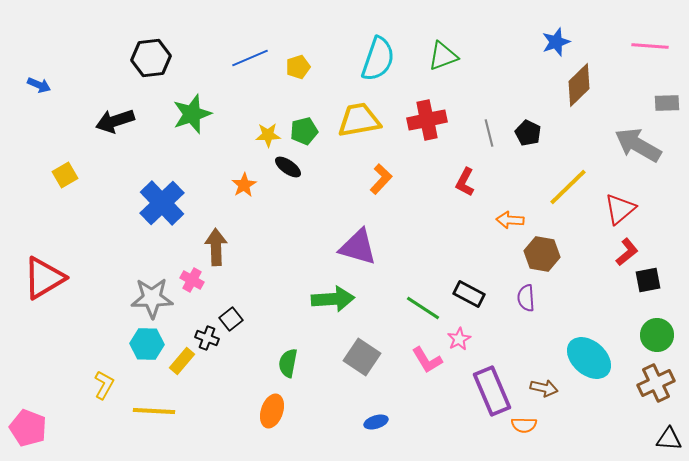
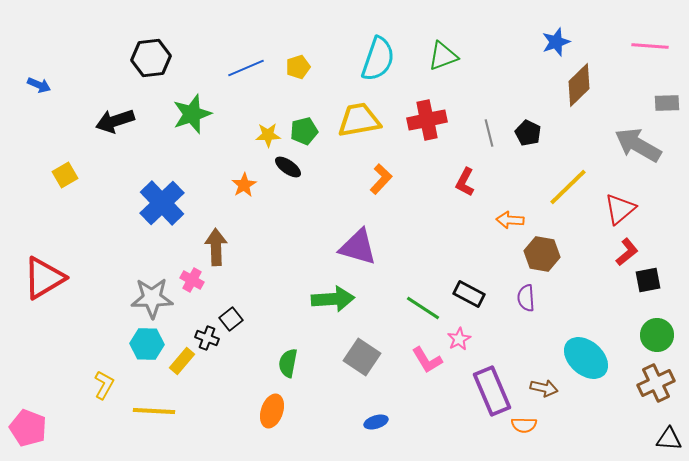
blue line at (250, 58): moved 4 px left, 10 px down
cyan ellipse at (589, 358): moved 3 px left
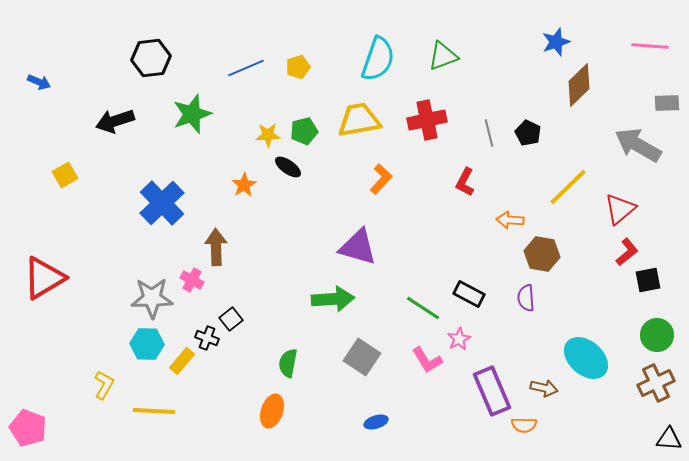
blue arrow at (39, 85): moved 3 px up
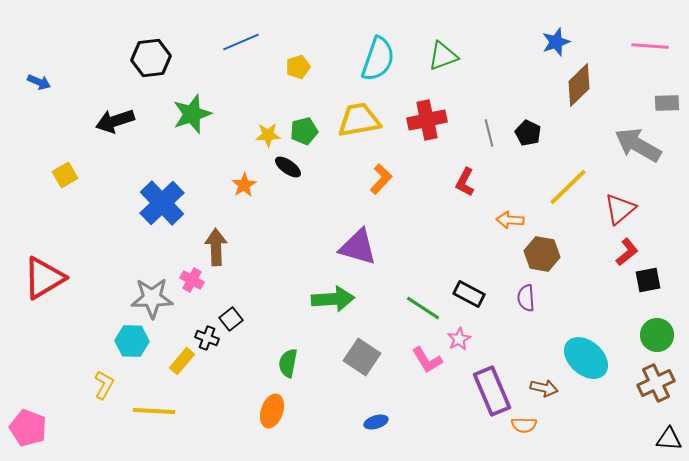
blue line at (246, 68): moved 5 px left, 26 px up
cyan hexagon at (147, 344): moved 15 px left, 3 px up
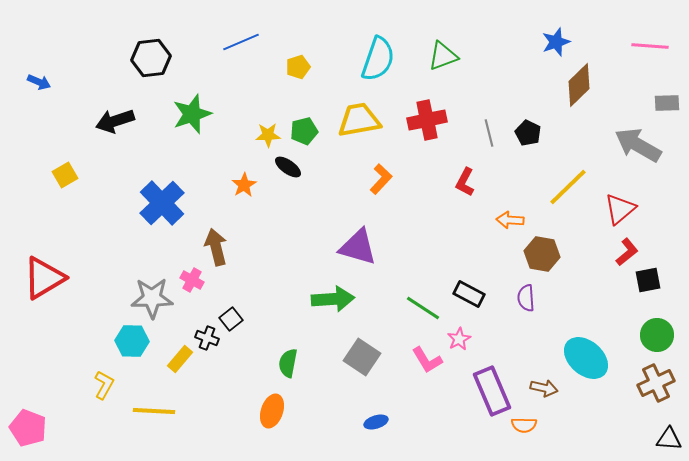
brown arrow at (216, 247): rotated 12 degrees counterclockwise
yellow rectangle at (182, 361): moved 2 px left, 2 px up
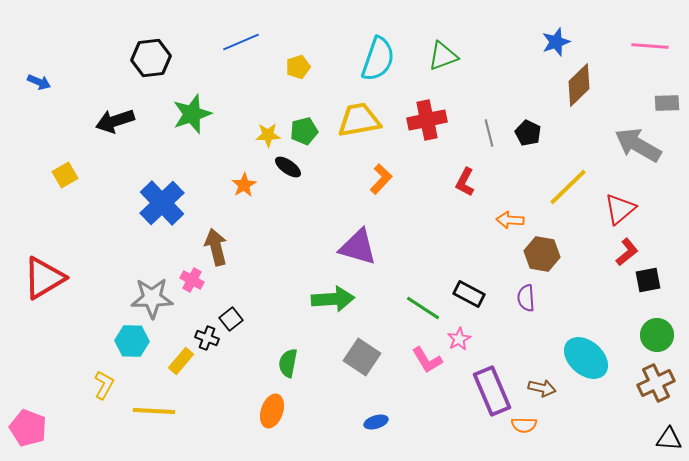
yellow rectangle at (180, 359): moved 1 px right, 2 px down
brown arrow at (544, 388): moved 2 px left
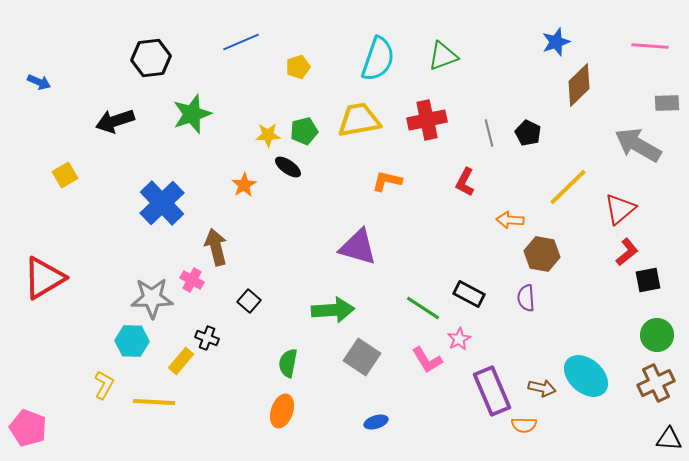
orange L-shape at (381, 179): moved 6 px right, 2 px down; rotated 120 degrees counterclockwise
green arrow at (333, 299): moved 11 px down
black square at (231, 319): moved 18 px right, 18 px up; rotated 10 degrees counterclockwise
cyan ellipse at (586, 358): moved 18 px down
yellow line at (154, 411): moved 9 px up
orange ellipse at (272, 411): moved 10 px right
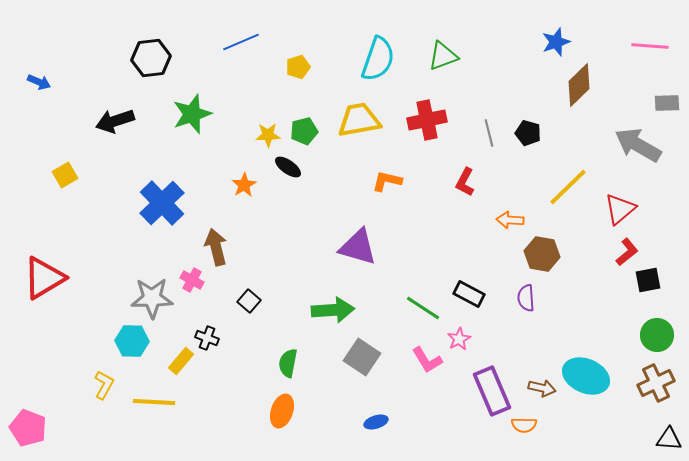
black pentagon at (528, 133): rotated 10 degrees counterclockwise
cyan ellipse at (586, 376): rotated 18 degrees counterclockwise
